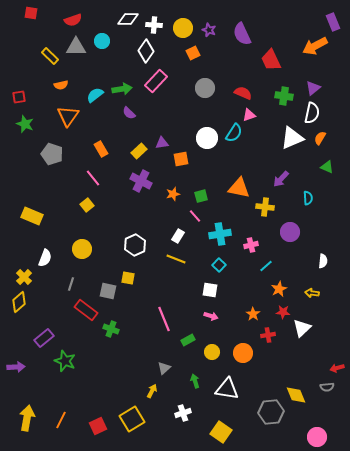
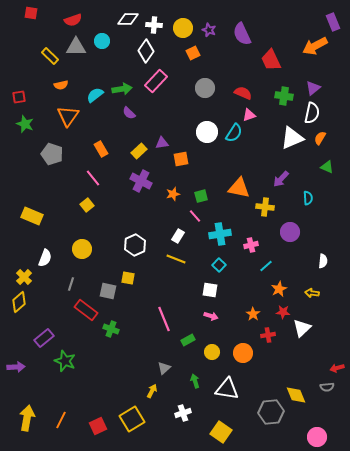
white circle at (207, 138): moved 6 px up
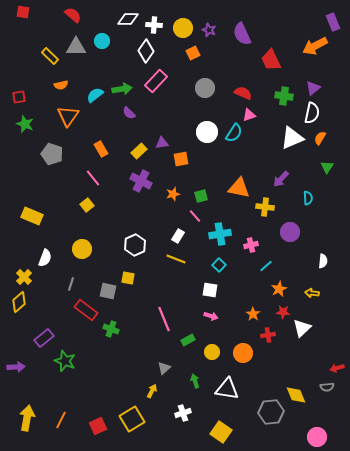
red square at (31, 13): moved 8 px left, 1 px up
red semicircle at (73, 20): moved 5 px up; rotated 120 degrees counterclockwise
green triangle at (327, 167): rotated 40 degrees clockwise
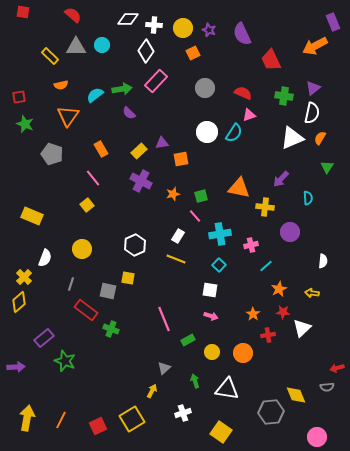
cyan circle at (102, 41): moved 4 px down
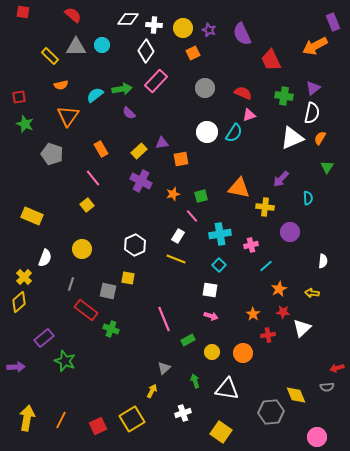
pink line at (195, 216): moved 3 px left
